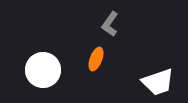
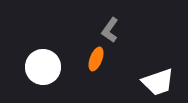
gray L-shape: moved 6 px down
white circle: moved 3 px up
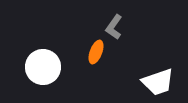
gray L-shape: moved 4 px right, 3 px up
orange ellipse: moved 7 px up
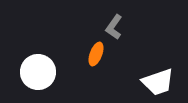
orange ellipse: moved 2 px down
white circle: moved 5 px left, 5 px down
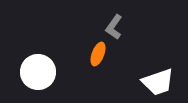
orange ellipse: moved 2 px right
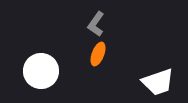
gray L-shape: moved 18 px left, 3 px up
white circle: moved 3 px right, 1 px up
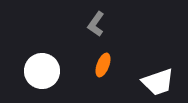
orange ellipse: moved 5 px right, 11 px down
white circle: moved 1 px right
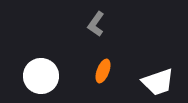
orange ellipse: moved 6 px down
white circle: moved 1 px left, 5 px down
